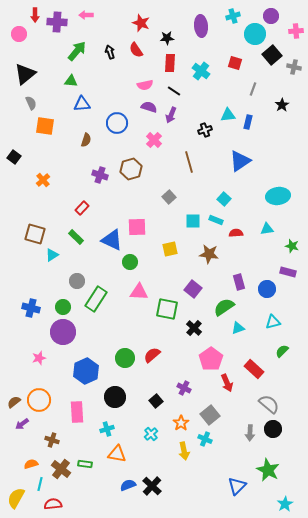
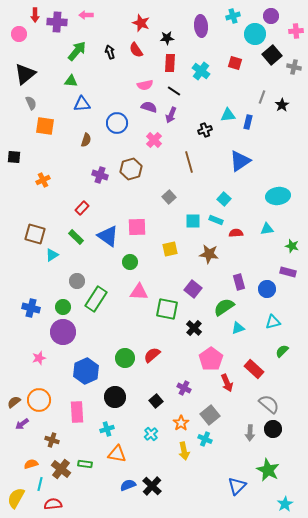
gray line at (253, 89): moved 9 px right, 8 px down
black square at (14, 157): rotated 32 degrees counterclockwise
orange cross at (43, 180): rotated 16 degrees clockwise
blue triangle at (112, 240): moved 4 px left, 4 px up; rotated 10 degrees clockwise
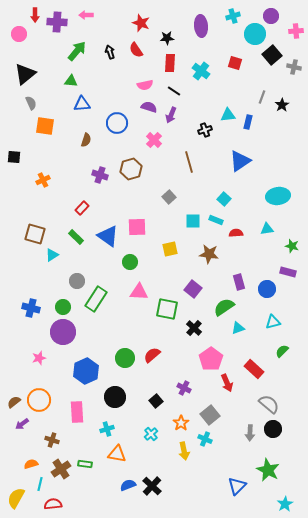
brown cross at (61, 469): rotated 18 degrees clockwise
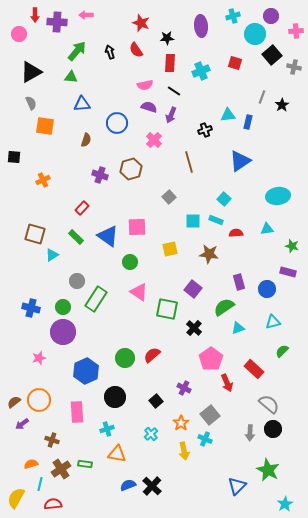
cyan cross at (201, 71): rotated 30 degrees clockwise
black triangle at (25, 74): moved 6 px right, 2 px up; rotated 10 degrees clockwise
green triangle at (71, 81): moved 4 px up
pink triangle at (139, 292): rotated 30 degrees clockwise
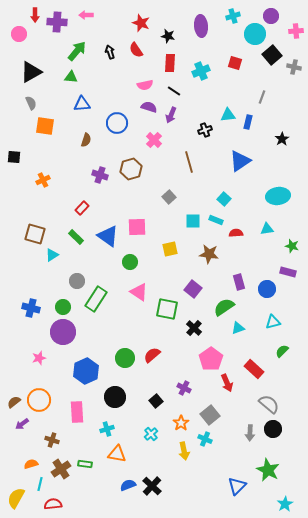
black star at (167, 38): moved 1 px right, 2 px up; rotated 16 degrees clockwise
black star at (282, 105): moved 34 px down
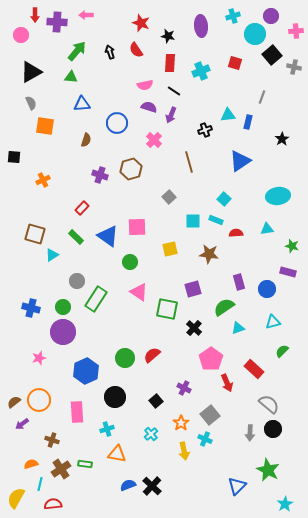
pink circle at (19, 34): moved 2 px right, 1 px down
purple square at (193, 289): rotated 36 degrees clockwise
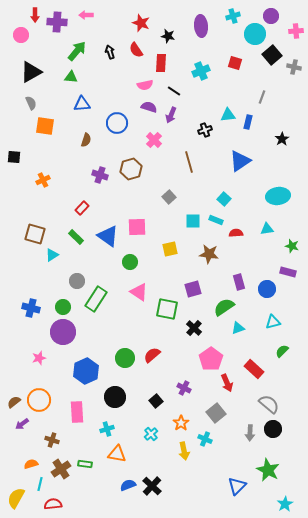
red rectangle at (170, 63): moved 9 px left
gray square at (210, 415): moved 6 px right, 2 px up
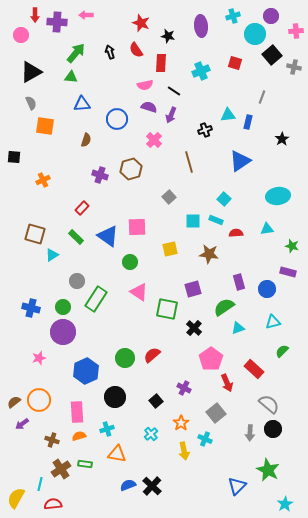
green arrow at (77, 51): moved 1 px left, 2 px down
blue circle at (117, 123): moved 4 px up
orange semicircle at (31, 464): moved 48 px right, 28 px up
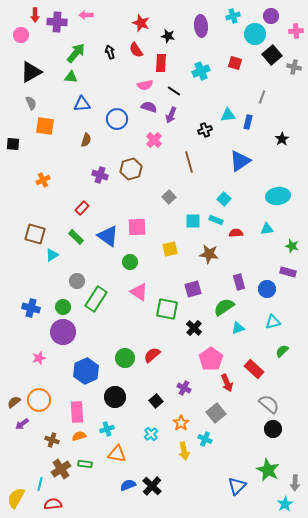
black square at (14, 157): moved 1 px left, 13 px up
gray arrow at (250, 433): moved 45 px right, 50 px down
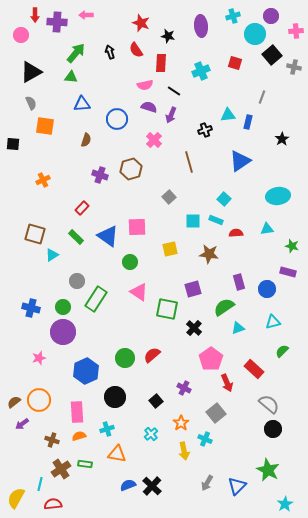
gray arrow at (295, 483): moved 88 px left; rotated 28 degrees clockwise
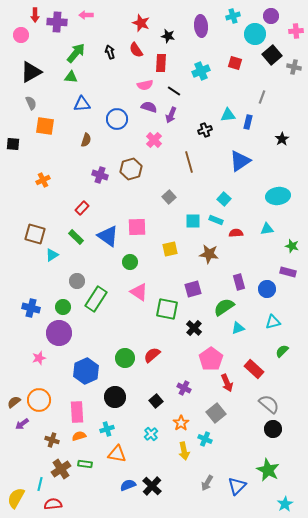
purple circle at (63, 332): moved 4 px left, 1 px down
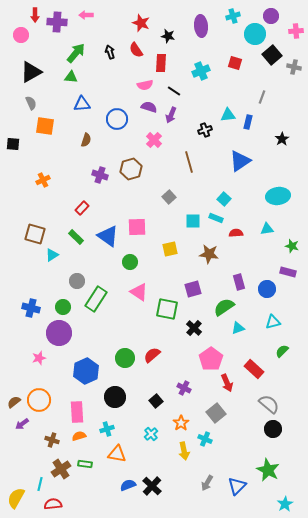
cyan rectangle at (216, 220): moved 2 px up
